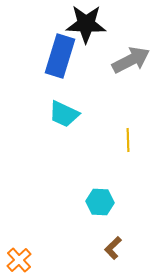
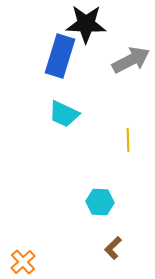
orange cross: moved 4 px right, 2 px down
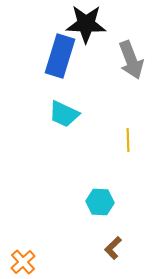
gray arrow: rotated 96 degrees clockwise
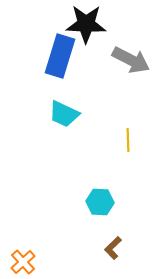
gray arrow: rotated 42 degrees counterclockwise
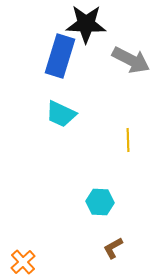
cyan trapezoid: moved 3 px left
brown L-shape: rotated 15 degrees clockwise
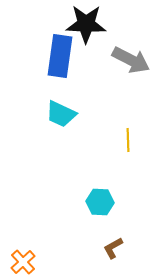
blue rectangle: rotated 9 degrees counterclockwise
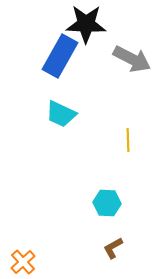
blue rectangle: rotated 21 degrees clockwise
gray arrow: moved 1 px right, 1 px up
cyan hexagon: moved 7 px right, 1 px down
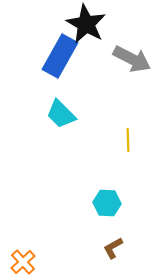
black star: rotated 27 degrees clockwise
cyan trapezoid: rotated 20 degrees clockwise
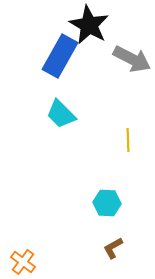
black star: moved 3 px right, 1 px down
orange cross: rotated 10 degrees counterclockwise
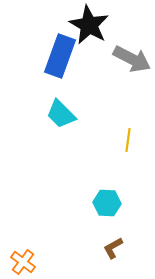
blue rectangle: rotated 9 degrees counterclockwise
yellow line: rotated 10 degrees clockwise
